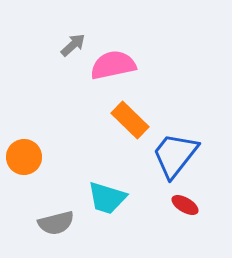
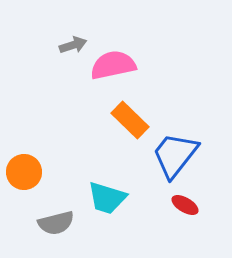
gray arrow: rotated 24 degrees clockwise
orange circle: moved 15 px down
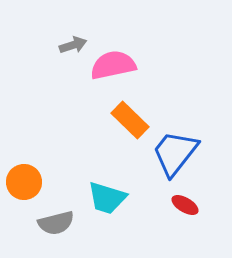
blue trapezoid: moved 2 px up
orange circle: moved 10 px down
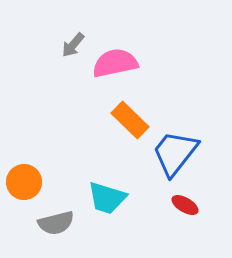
gray arrow: rotated 148 degrees clockwise
pink semicircle: moved 2 px right, 2 px up
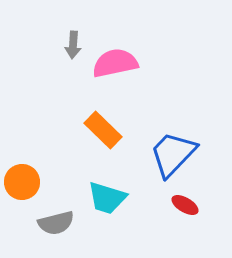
gray arrow: rotated 36 degrees counterclockwise
orange rectangle: moved 27 px left, 10 px down
blue trapezoid: moved 2 px left, 1 px down; rotated 6 degrees clockwise
orange circle: moved 2 px left
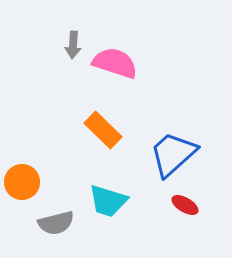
pink semicircle: rotated 30 degrees clockwise
blue trapezoid: rotated 4 degrees clockwise
cyan trapezoid: moved 1 px right, 3 px down
